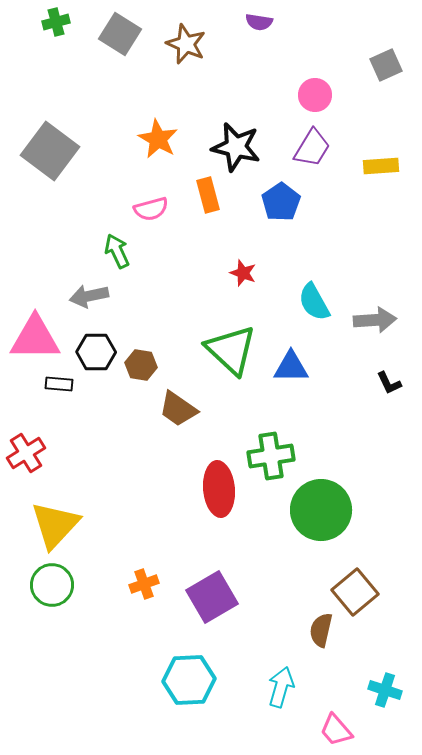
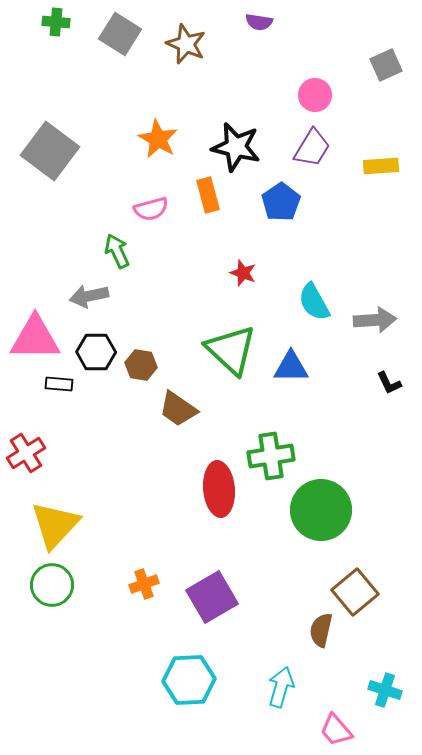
green cross at (56, 22): rotated 20 degrees clockwise
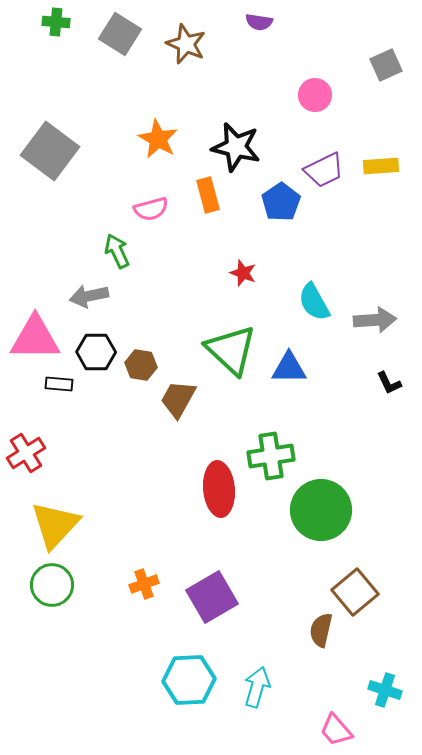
purple trapezoid at (312, 148): moved 12 px right, 22 px down; rotated 33 degrees clockwise
blue triangle at (291, 367): moved 2 px left, 1 px down
brown trapezoid at (178, 409): moved 10 px up; rotated 84 degrees clockwise
cyan arrow at (281, 687): moved 24 px left
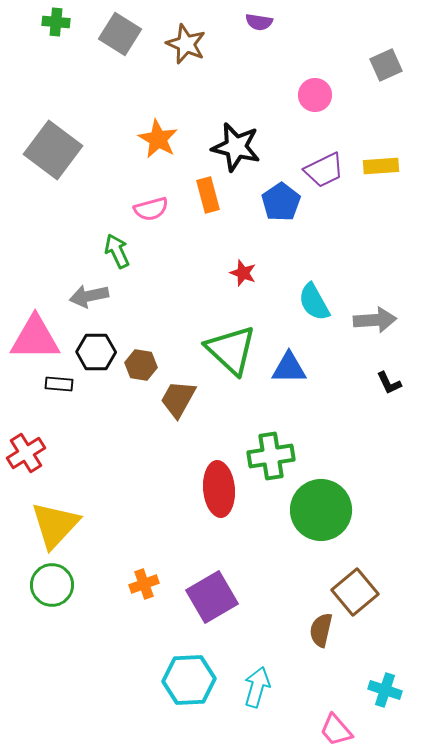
gray square at (50, 151): moved 3 px right, 1 px up
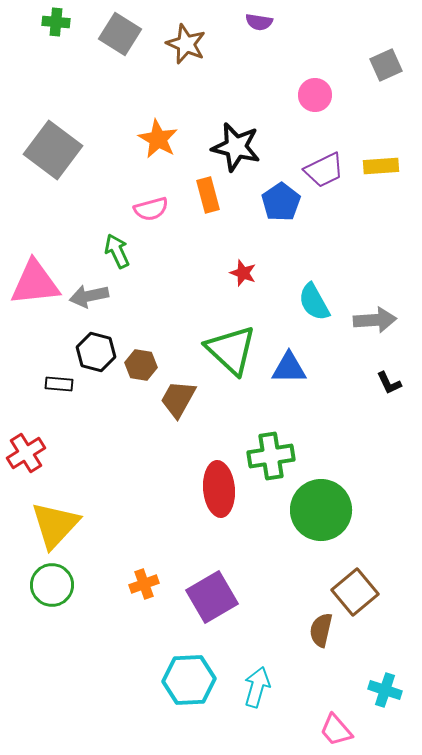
pink triangle at (35, 338): moved 55 px up; rotated 6 degrees counterclockwise
black hexagon at (96, 352): rotated 15 degrees clockwise
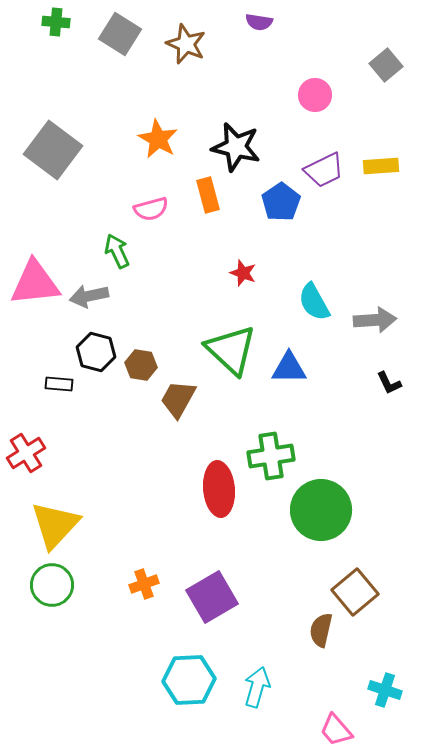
gray square at (386, 65): rotated 16 degrees counterclockwise
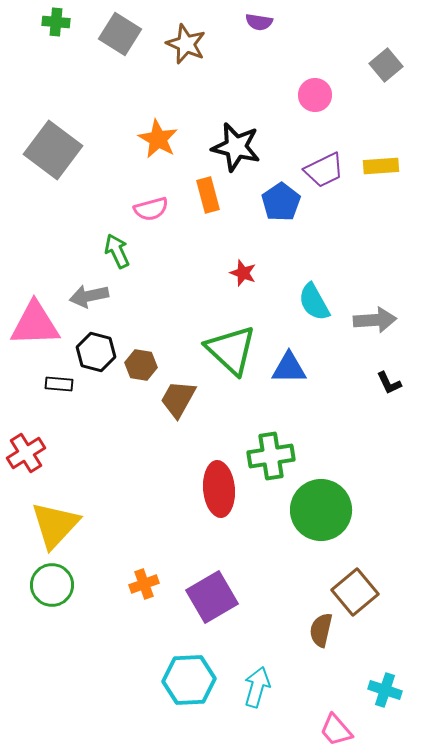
pink triangle at (35, 283): moved 41 px down; rotated 4 degrees clockwise
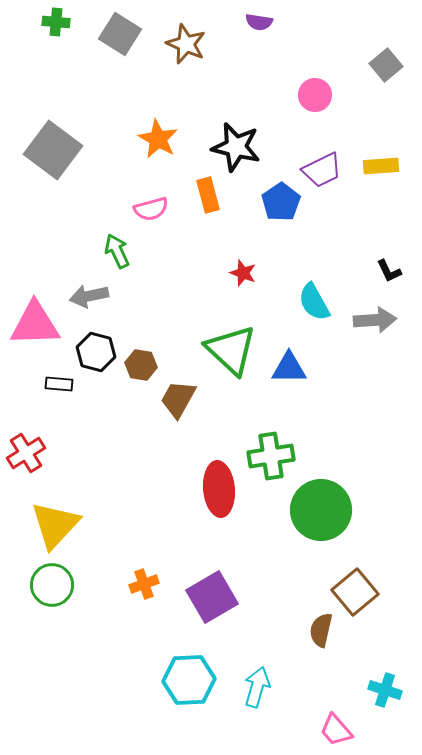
purple trapezoid at (324, 170): moved 2 px left
black L-shape at (389, 383): moved 112 px up
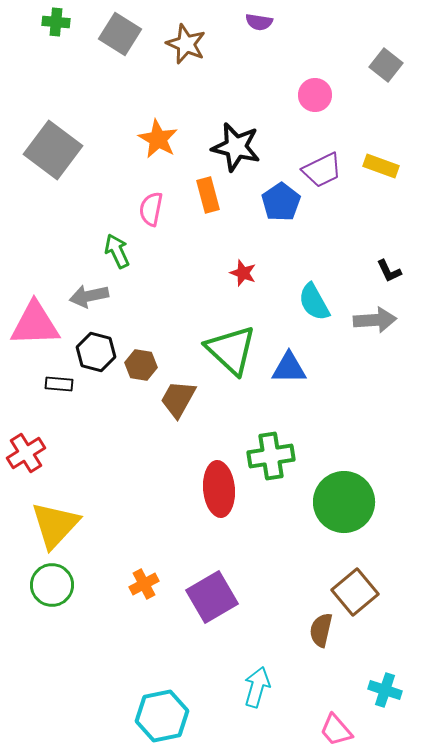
gray square at (386, 65): rotated 12 degrees counterclockwise
yellow rectangle at (381, 166): rotated 24 degrees clockwise
pink semicircle at (151, 209): rotated 116 degrees clockwise
green circle at (321, 510): moved 23 px right, 8 px up
orange cross at (144, 584): rotated 8 degrees counterclockwise
cyan hexagon at (189, 680): moved 27 px left, 36 px down; rotated 9 degrees counterclockwise
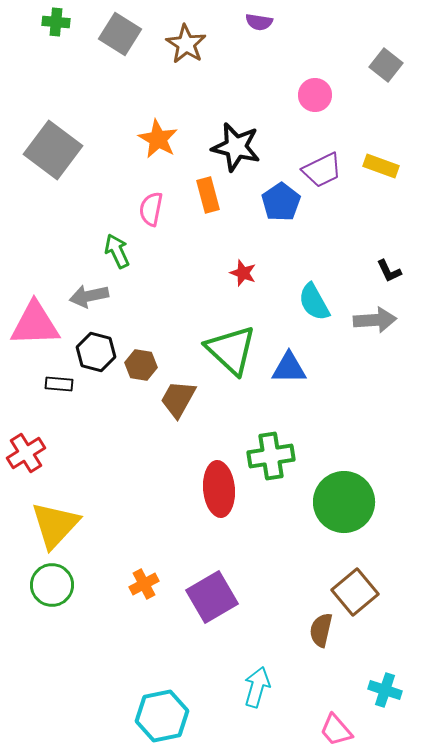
brown star at (186, 44): rotated 9 degrees clockwise
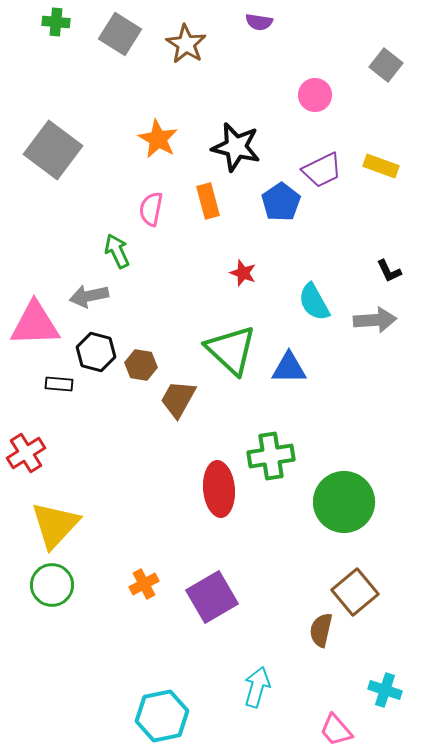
orange rectangle at (208, 195): moved 6 px down
